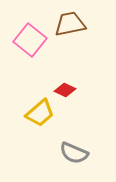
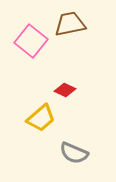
pink square: moved 1 px right, 1 px down
yellow trapezoid: moved 1 px right, 5 px down
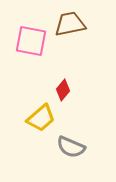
pink square: rotated 28 degrees counterclockwise
red diamond: moved 2 px left; rotated 75 degrees counterclockwise
gray semicircle: moved 3 px left, 6 px up
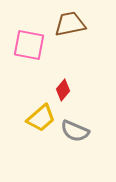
pink square: moved 2 px left, 4 px down
gray semicircle: moved 4 px right, 16 px up
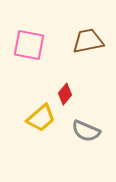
brown trapezoid: moved 18 px right, 17 px down
red diamond: moved 2 px right, 4 px down
gray semicircle: moved 11 px right
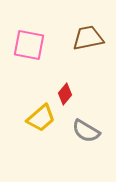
brown trapezoid: moved 3 px up
gray semicircle: rotated 8 degrees clockwise
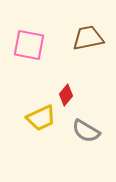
red diamond: moved 1 px right, 1 px down
yellow trapezoid: rotated 16 degrees clockwise
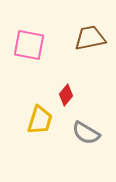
brown trapezoid: moved 2 px right
yellow trapezoid: moved 1 px left, 2 px down; rotated 48 degrees counterclockwise
gray semicircle: moved 2 px down
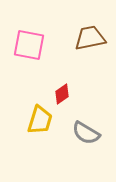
red diamond: moved 4 px left, 1 px up; rotated 15 degrees clockwise
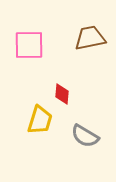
pink square: rotated 12 degrees counterclockwise
red diamond: rotated 50 degrees counterclockwise
gray semicircle: moved 1 px left, 3 px down
